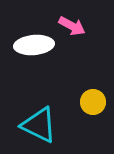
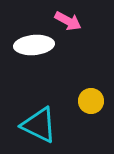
pink arrow: moved 4 px left, 5 px up
yellow circle: moved 2 px left, 1 px up
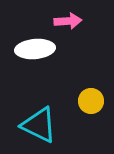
pink arrow: rotated 32 degrees counterclockwise
white ellipse: moved 1 px right, 4 px down
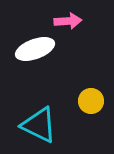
white ellipse: rotated 15 degrees counterclockwise
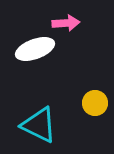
pink arrow: moved 2 px left, 2 px down
yellow circle: moved 4 px right, 2 px down
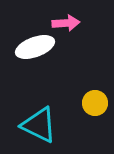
white ellipse: moved 2 px up
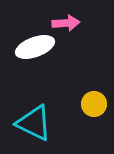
yellow circle: moved 1 px left, 1 px down
cyan triangle: moved 5 px left, 2 px up
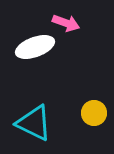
pink arrow: rotated 24 degrees clockwise
yellow circle: moved 9 px down
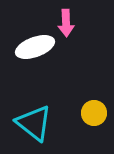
pink arrow: rotated 68 degrees clockwise
cyan triangle: rotated 12 degrees clockwise
